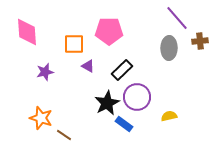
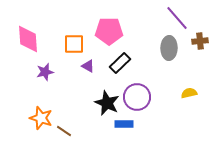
pink diamond: moved 1 px right, 7 px down
black rectangle: moved 2 px left, 7 px up
black star: rotated 20 degrees counterclockwise
yellow semicircle: moved 20 px right, 23 px up
blue rectangle: rotated 36 degrees counterclockwise
brown line: moved 4 px up
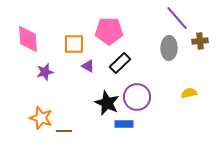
brown line: rotated 35 degrees counterclockwise
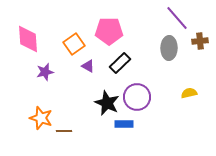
orange square: rotated 35 degrees counterclockwise
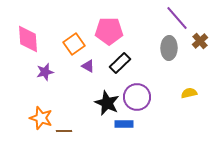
brown cross: rotated 35 degrees counterclockwise
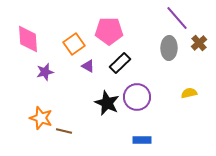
brown cross: moved 1 px left, 2 px down
blue rectangle: moved 18 px right, 16 px down
brown line: rotated 14 degrees clockwise
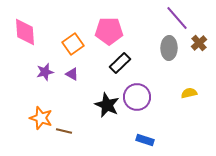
pink diamond: moved 3 px left, 7 px up
orange square: moved 1 px left
purple triangle: moved 16 px left, 8 px down
black star: moved 2 px down
blue rectangle: moved 3 px right; rotated 18 degrees clockwise
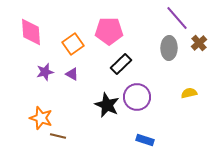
pink diamond: moved 6 px right
black rectangle: moved 1 px right, 1 px down
brown line: moved 6 px left, 5 px down
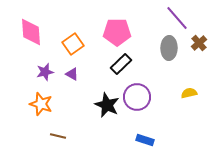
pink pentagon: moved 8 px right, 1 px down
orange star: moved 14 px up
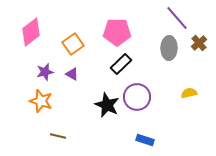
pink diamond: rotated 56 degrees clockwise
orange star: moved 3 px up
